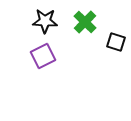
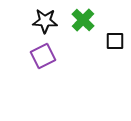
green cross: moved 2 px left, 2 px up
black square: moved 1 px left, 1 px up; rotated 18 degrees counterclockwise
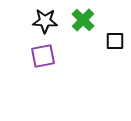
purple square: rotated 15 degrees clockwise
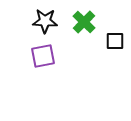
green cross: moved 1 px right, 2 px down
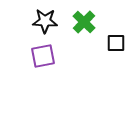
black square: moved 1 px right, 2 px down
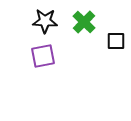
black square: moved 2 px up
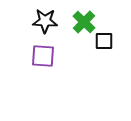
black square: moved 12 px left
purple square: rotated 15 degrees clockwise
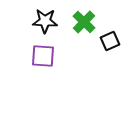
black square: moved 6 px right; rotated 24 degrees counterclockwise
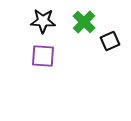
black star: moved 2 px left
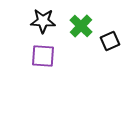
green cross: moved 3 px left, 4 px down
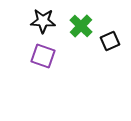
purple square: rotated 15 degrees clockwise
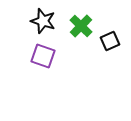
black star: rotated 15 degrees clockwise
